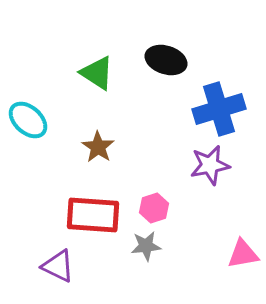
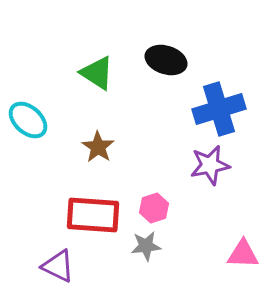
pink triangle: rotated 12 degrees clockwise
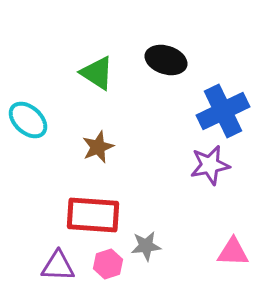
blue cross: moved 4 px right, 2 px down; rotated 9 degrees counterclockwise
brown star: rotated 16 degrees clockwise
pink hexagon: moved 46 px left, 56 px down
pink triangle: moved 10 px left, 2 px up
purple triangle: rotated 24 degrees counterclockwise
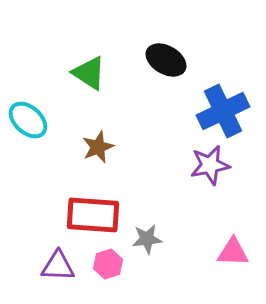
black ellipse: rotated 12 degrees clockwise
green triangle: moved 8 px left
gray star: moved 1 px right, 7 px up
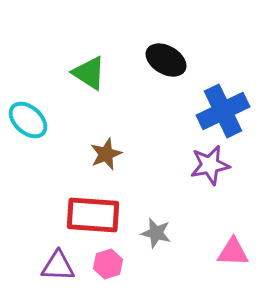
brown star: moved 8 px right, 7 px down
gray star: moved 9 px right, 6 px up; rotated 20 degrees clockwise
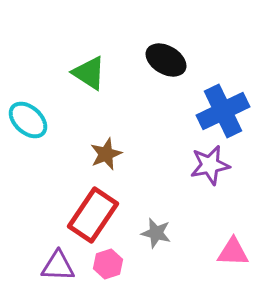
red rectangle: rotated 60 degrees counterclockwise
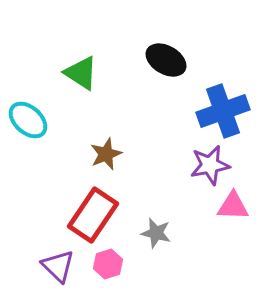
green triangle: moved 8 px left
blue cross: rotated 6 degrees clockwise
pink triangle: moved 46 px up
purple triangle: rotated 42 degrees clockwise
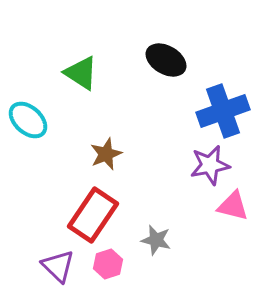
pink triangle: rotated 12 degrees clockwise
gray star: moved 7 px down
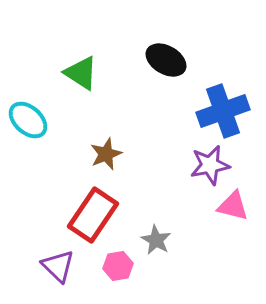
gray star: rotated 16 degrees clockwise
pink hexagon: moved 10 px right, 2 px down; rotated 8 degrees clockwise
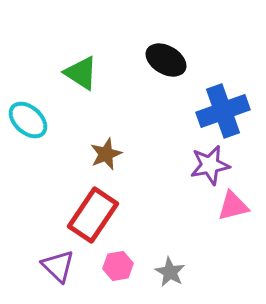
pink triangle: rotated 28 degrees counterclockwise
gray star: moved 14 px right, 32 px down
